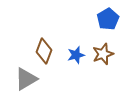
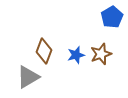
blue pentagon: moved 4 px right, 2 px up
brown star: moved 2 px left
gray triangle: moved 2 px right, 2 px up
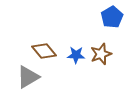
brown diamond: rotated 60 degrees counterclockwise
blue star: rotated 18 degrees clockwise
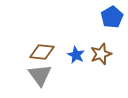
brown diamond: moved 2 px left, 1 px down; rotated 45 degrees counterclockwise
blue star: rotated 24 degrees clockwise
gray triangle: moved 12 px right, 2 px up; rotated 35 degrees counterclockwise
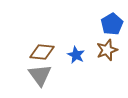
blue pentagon: moved 7 px down
brown star: moved 6 px right, 4 px up
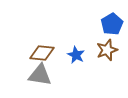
brown diamond: moved 1 px down
gray triangle: rotated 45 degrees counterclockwise
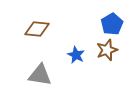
brown diamond: moved 5 px left, 24 px up
